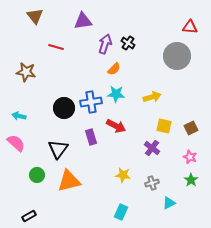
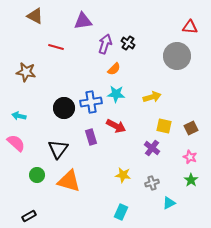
brown triangle: rotated 24 degrees counterclockwise
orange triangle: rotated 30 degrees clockwise
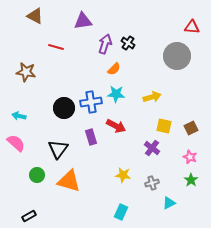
red triangle: moved 2 px right
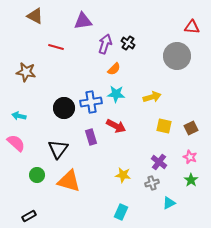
purple cross: moved 7 px right, 14 px down
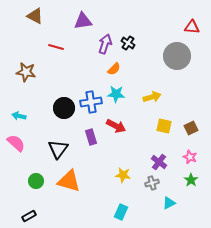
green circle: moved 1 px left, 6 px down
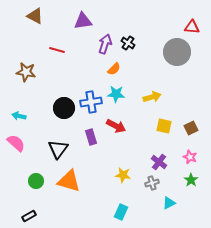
red line: moved 1 px right, 3 px down
gray circle: moved 4 px up
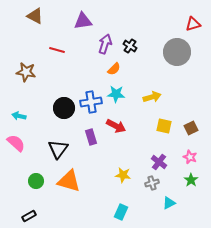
red triangle: moved 1 px right, 3 px up; rotated 21 degrees counterclockwise
black cross: moved 2 px right, 3 px down
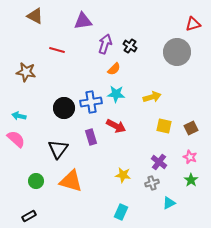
pink semicircle: moved 4 px up
orange triangle: moved 2 px right
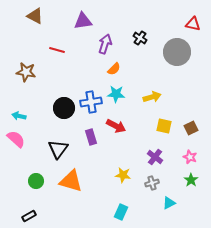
red triangle: rotated 28 degrees clockwise
black cross: moved 10 px right, 8 px up
purple cross: moved 4 px left, 5 px up
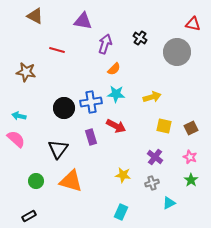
purple triangle: rotated 18 degrees clockwise
